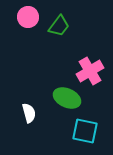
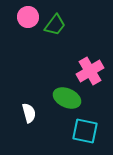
green trapezoid: moved 4 px left, 1 px up
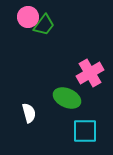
green trapezoid: moved 11 px left
pink cross: moved 2 px down
cyan square: rotated 12 degrees counterclockwise
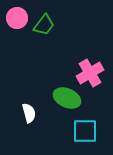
pink circle: moved 11 px left, 1 px down
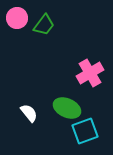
green ellipse: moved 10 px down
white semicircle: rotated 24 degrees counterclockwise
cyan square: rotated 20 degrees counterclockwise
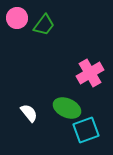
cyan square: moved 1 px right, 1 px up
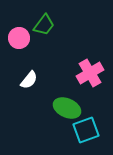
pink circle: moved 2 px right, 20 px down
white semicircle: moved 33 px up; rotated 78 degrees clockwise
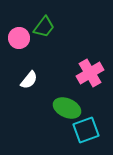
green trapezoid: moved 2 px down
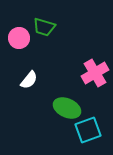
green trapezoid: rotated 70 degrees clockwise
pink cross: moved 5 px right
cyan square: moved 2 px right
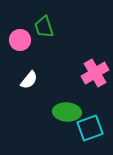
green trapezoid: rotated 55 degrees clockwise
pink circle: moved 1 px right, 2 px down
green ellipse: moved 4 px down; rotated 20 degrees counterclockwise
cyan square: moved 2 px right, 2 px up
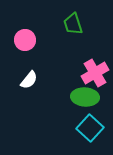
green trapezoid: moved 29 px right, 3 px up
pink circle: moved 5 px right
green ellipse: moved 18 px right, 15 px up
cyan square: rotated 28 degrees counterclockwise
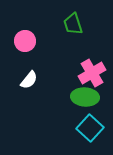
pink circle: moved 1 px down
pink cross: moved 3 px left
